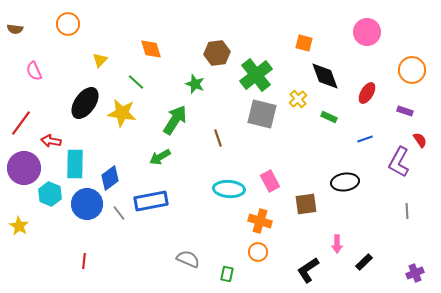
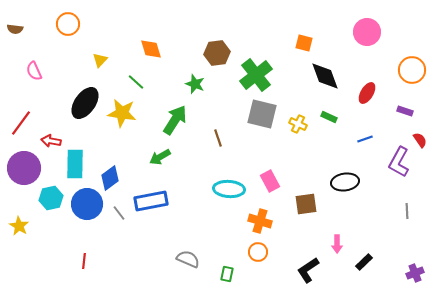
yellow cross at (298, 99): moved 25 px down; rotated 24 degrees counterclockwise
cyan hexagon at (50, 194): moved 1 px right, 4 px down; rotated 25 degrees clockwise
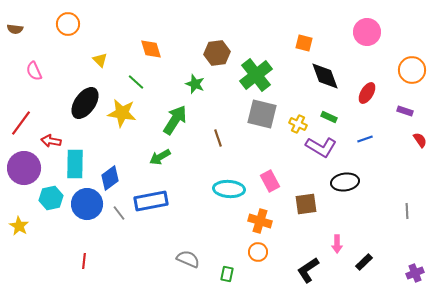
yellow triangle at (100, 60): rotated 28 degrees counterclockwise
purple L-shape at (399, 162): moved 78 px left, 15 px up; rotated 88 degrees counterclockwise
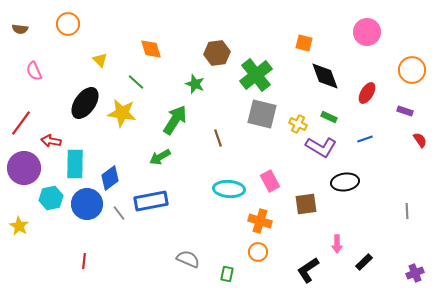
brown semicircle at (15, 29): moved 5 px right
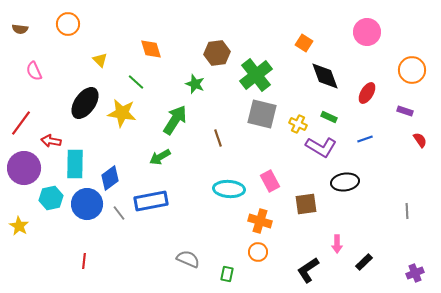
orange square at (304, 43): rotated 18 degrees clockwise
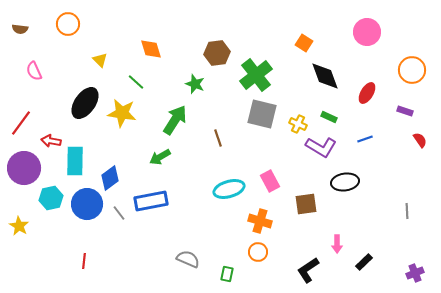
cyan rectangle at (75, 164): moved 3 px up
cyan ellipse at (229, 189): rotated 20 degrees counterclockwise
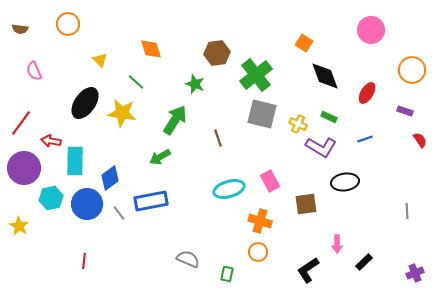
pink circle at (367, 32): moved 4 px right, 2 px up
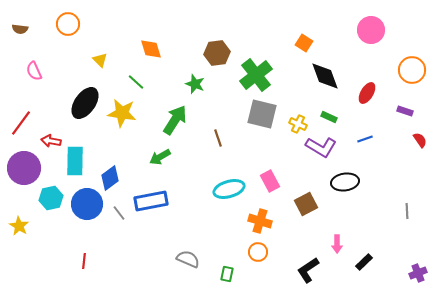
brown square at (306, 204): rotated 20 degrees counterclockwise
purple cross at (415, 273): moved 3 px right
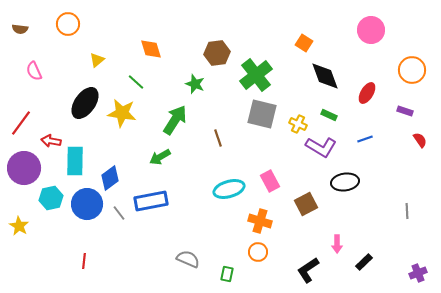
yellow triangle at (100, 60): moved 3 px left; rotated 35 degrees clockwise
green rectangle at (329, 117): moved 2 px up
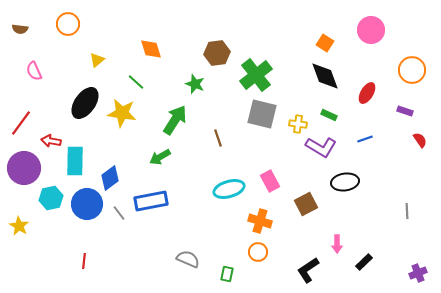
orange square at (304, 43): moved 21 px right
yellow cross at (298, 124): rotated 18 degrees counterclockwise
